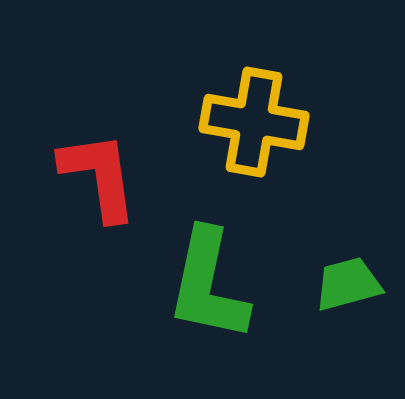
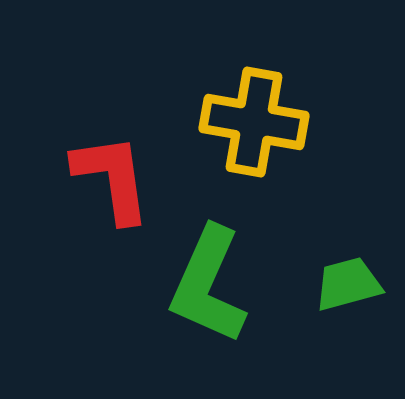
red L-shape: moved 13 px right, 2 px down
green L-shape: rotated 12 degrees clockwise
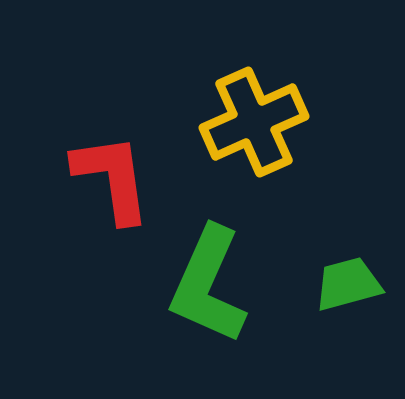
yellow cross: rotated 34 degrees counterclockwise
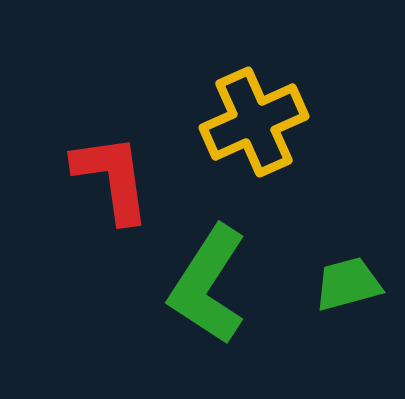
green L-shape: rotated 9 degrees clockwise
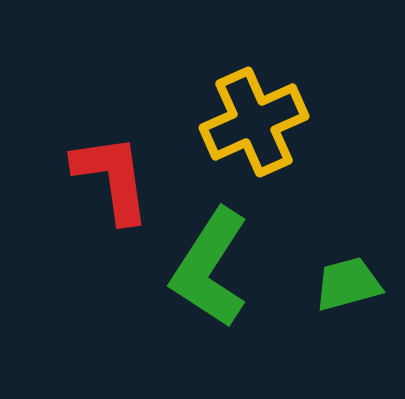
green L-shape: moved 2 px right, 17 px up
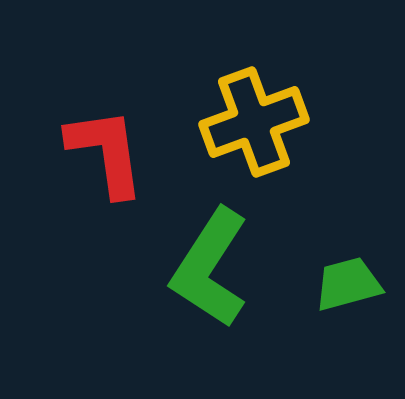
yellow cross: rotated 4 degrees clockwise
red L-shape: moved 6 px left, 26 px up
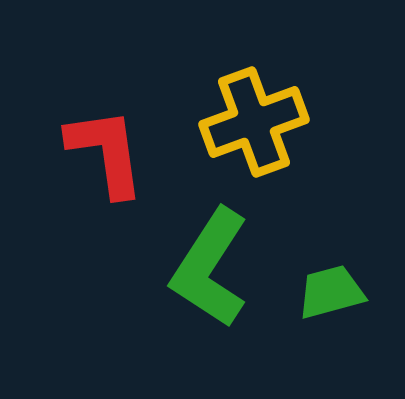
green trapezoid: moved 17 px left, 8 px down
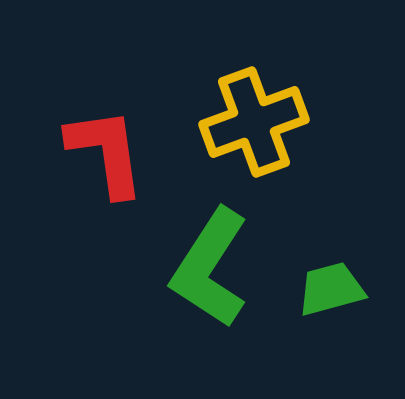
green trapezoid: moved 3 px up
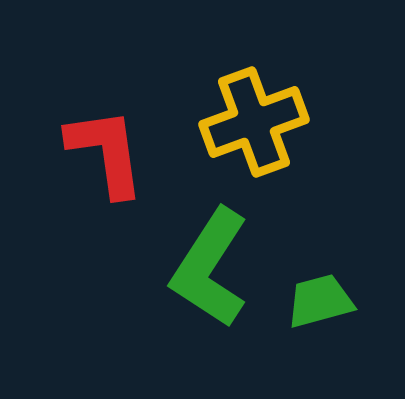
green trapezoid: moved 11 px left, 12 px down
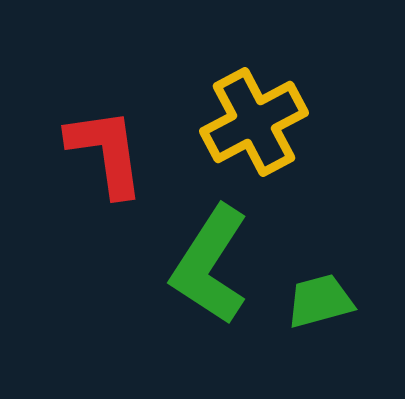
yellow cross: rotated 8 degrees counterclockwise
green L-shape: moved 3 px up
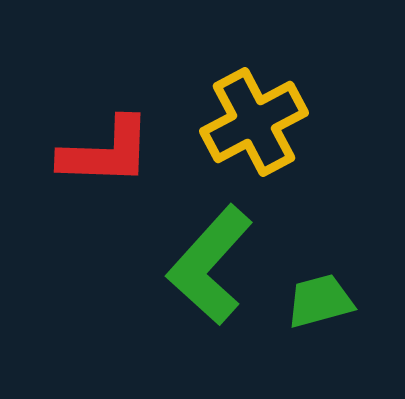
red L-shape: rotated 100 degrees clockwise
green L-shape: rotated 9 degrees clockwise
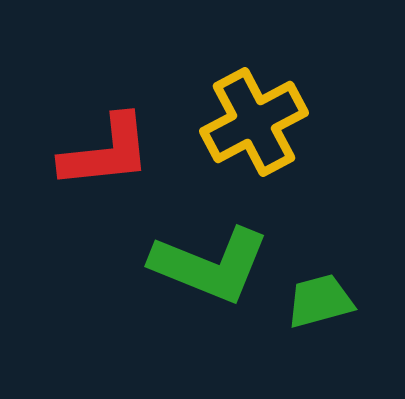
red L-shape: rotated 8 degrees counterclockwise
green L-shape: rotated 110 degrees counterclockwise
